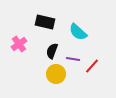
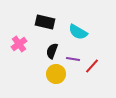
cyan semicircle: rotated 12 degrees counterclockwise
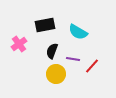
black rectangle: moved 3 px down; rotated 24 degrees counterclockwise
